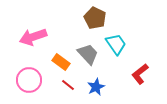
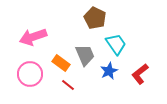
gray trapezoid: moved 3 px left, 1 px down; rotated 20 degrees clockwise
orange rectangle: moved 1 px down
pink circle: moved 1 px right, 6 px up
blue star: moved 13 px right, 16 px up
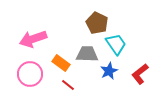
brown pentagon: moved 2 px right, 5 px down
pink arrow: moved 2 px down
gray trapezoid: moved 2 px right, 1 px up; rotated 65 degrees counterclockwise
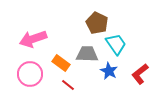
blue star: rotated 18 degrees counterclockwise
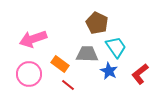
cyan trapezoid: moved 3 px down
orange rectangle: moved 1 px left, 1 px down
pink circle: moved 1 px left
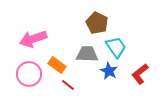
orange rectangle: moved 3 px left, 1 px down
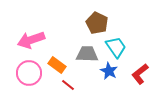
pink arrow: moved 2 px left, 1 px down
pink circle: moved 1 px up
